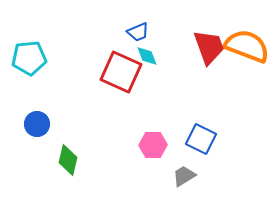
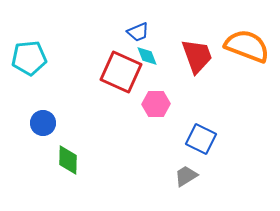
red trapezoid: moved 12 px left, 9 px down
blue circle: moved 6 px right, 1 px up
pink hexagon: moved 3 px right, 41 px up
green diamond: rotated 12 degrees counterclockwise
gray trapezoid: moved 2 px right
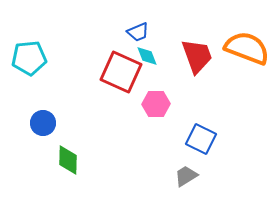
orange semicircle: moved 2 px down
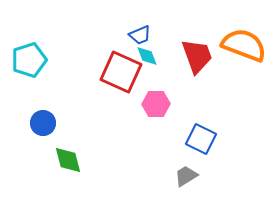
blue trapezoid: moved 2 px right, 3 px down
orange semicircle: moved 3 px left, 3 px up
cyan pentagon: moved 2 px down; rotated 12 degrees counterclockwise
green diamond: rotated 16 degrees counterclockwise
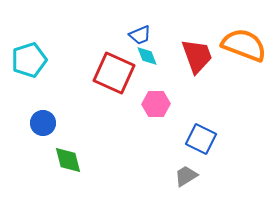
red square: moved 7 px left, 1 px down
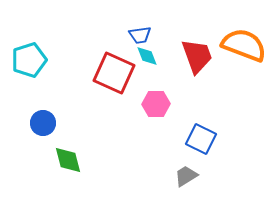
blue trapezoid: rotated 15 degrees clockwise
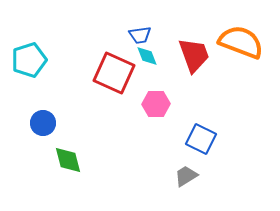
orange semicircle: moved 3 px left, 3 px up
red trapezoid: moved 3 px left, 1 px up
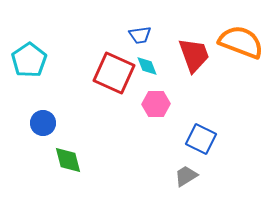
cyan diamond: moved 10 px down
cyan pentagon: rotated 16 degrees counterclockwise
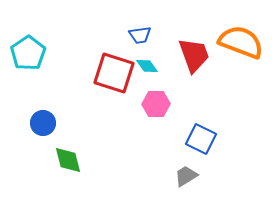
cyan pentagon: moved 1 px left, 7 px up
cyan diamond: rotated 15 degrees counterclockwise
red square: rotated 6 degrees counterclockwise
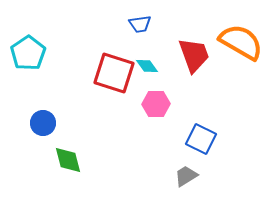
blue trapezoid: moved 11 px up
orange semicircle: rotated 9 degrees clockwise
